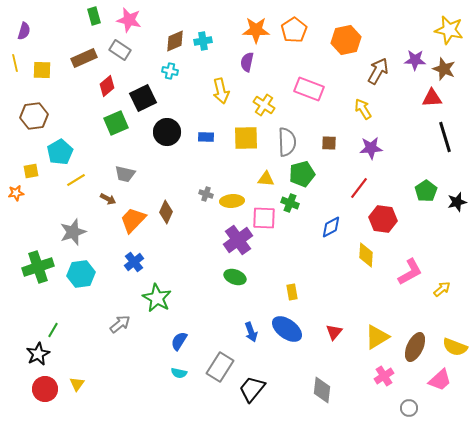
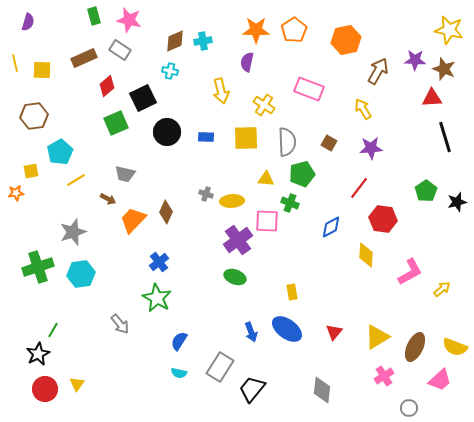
purple semicircle at (24, 31): moved 4 px right, 9 px up
brown square at (329, 143): rotated 28 degrees clockwise
pink square at (264, 218): moved 3 px right, 3 px down
blue cross at (134, 262): moved 25 px right
gray arrow at (120, 324): rotated 90 degrees clockwise
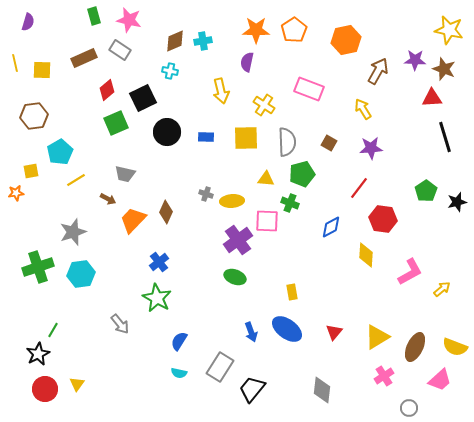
red diamond at (107, 86): moved 4 px down
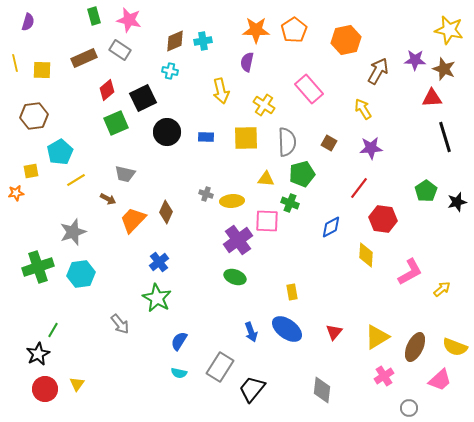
pink rectangle at (309, 89): rotated 28 degrees clockwise
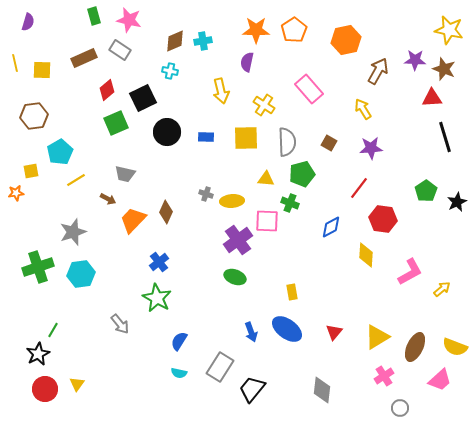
black star at (457, 202): rotated 12 degrees counterclockwise
gray circle at (409, 408): moved 9 px left
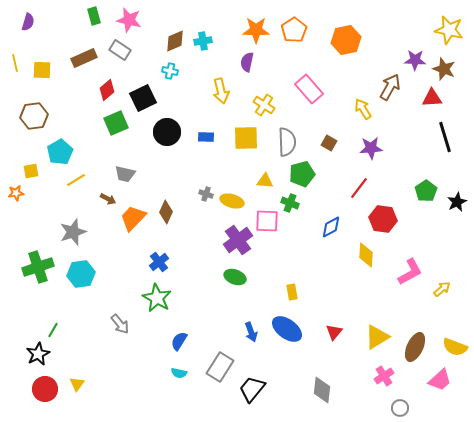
brown arrow at (378, 71): moved 12 px right, 16 px down
yellow triangle at (266, 179): moved 1 px left, 2 px down
yellow ellipse at (232, 201): rotated 20 degrees clockwise
orange trapezoid at (133, 220): moved 2 px up
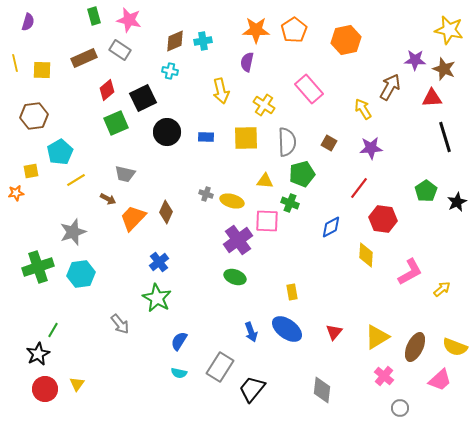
pink cross at (384, 376): rotated 18 degrees counterclockwise
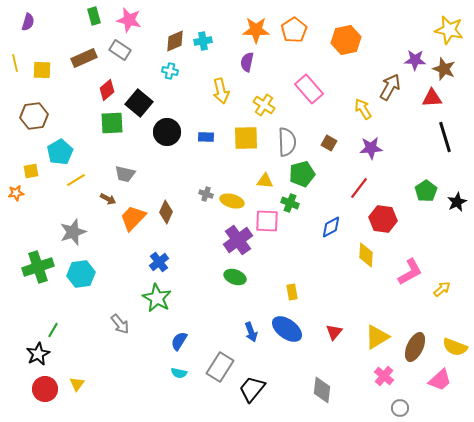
black square at (143, 98): moved 4 px left, 5 px down; rotated 24 degrees counterclockwise
green square at (116, 123): moved 4 px left; rotated 20 degrees clockwise
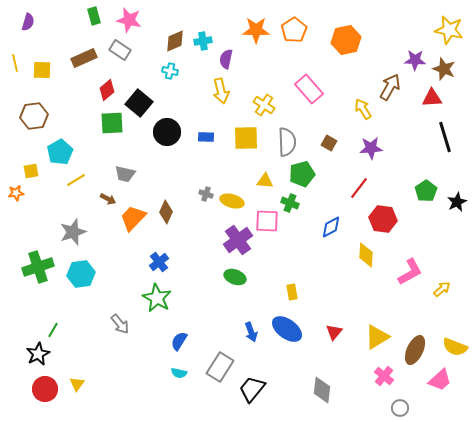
purple semicircle at (247, 62): moved 21 px left, 3 px up
brown ellipse at (415, 347): moved 3 px down
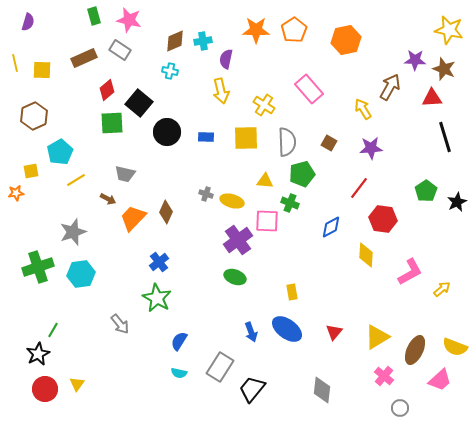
brown hexagon at (34, 116): rotated 16 degrees counterclockwise
